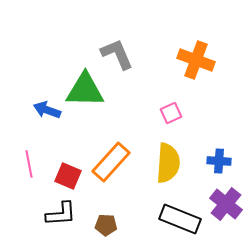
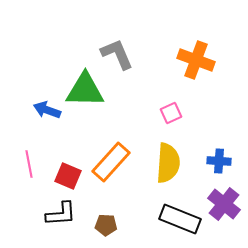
purple cross: moved 2 px left
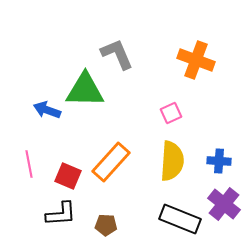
yellow semicircle: moved 4 px right, 2 px up
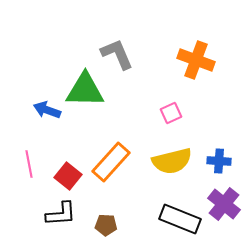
yellow semicircle: rotated 72 degrees clockwise
red square: rotated 16 degrees clockwise
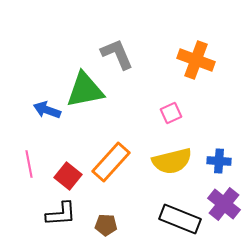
green triangle: rotated 12 degrees counterclockwise
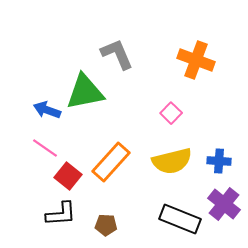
green triangle: moved 2 px down
pink square: rotated 20 degrees counterclockwise
pink line: moved 16 px right, 16 px up; rotated 44 degrees counterclockwise
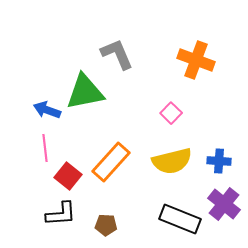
pink line: rotated 48 degrees clockwise
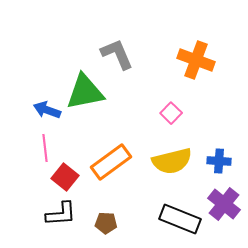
orange rectangle: rotated 12 degrees clockwise
red square: moved 3 px left, 1 px down
brown pentagon: moved 2 px up
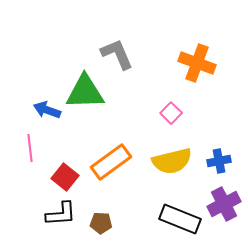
orange cross: moved 1 px right, 3 px down
green triangle: rotated 9 degrees clockwise
pink line: moved 15 px left
blue cross: rotated 15 degrees counterclockwise
purple cross: rotated 24 degrees clockwise
brown pentagon: moved 5 px left
